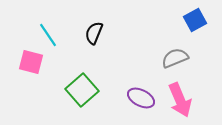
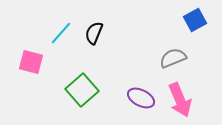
cyan line: moved 13 px right, 2 px up; rotated 75 degrees clockwise
gray semicircle: moved 2 px left
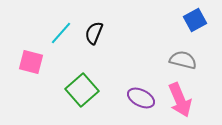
gray semicircle: moved 10 px right, 2 px down; rotated 36 degrees clockwise
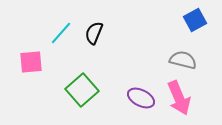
pink square: rotated 20 degrees counterclockwise
pink arrow: moved 1 px left, 2 px up
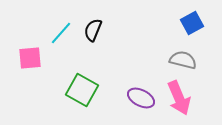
blue square: moved 3 px left, 3 px down
black semicircle: moved 1 px left, 3 px up
pink square: moved 1 px left, 4 px up
green square: rotated 20 degrees counterclockwise
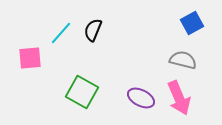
green square: moved 2 px down
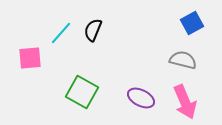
pink arrow: moved 6 px right, 4 px down
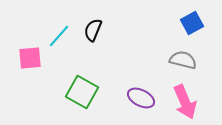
cyan line: moved 2 px left, 3 px down
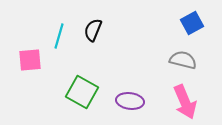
cyan line: rotated 25 degrees counterclockwise
pink square: moved 2 px down
purple ellipse: moved 11 px left, 3 px down; rotated 20 degrees counterclockwise
